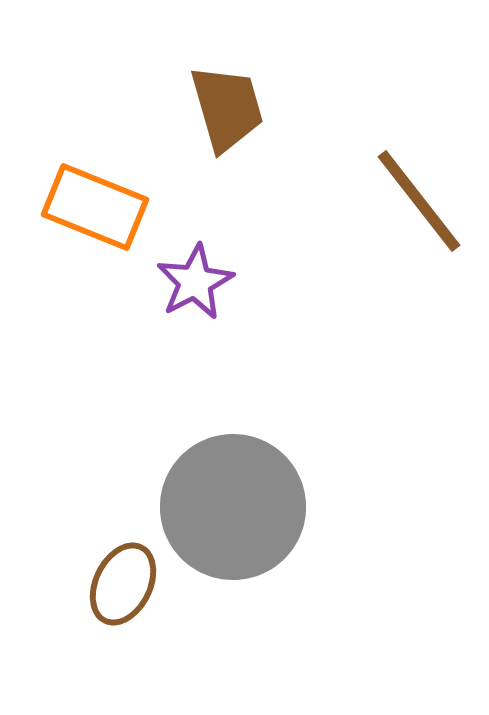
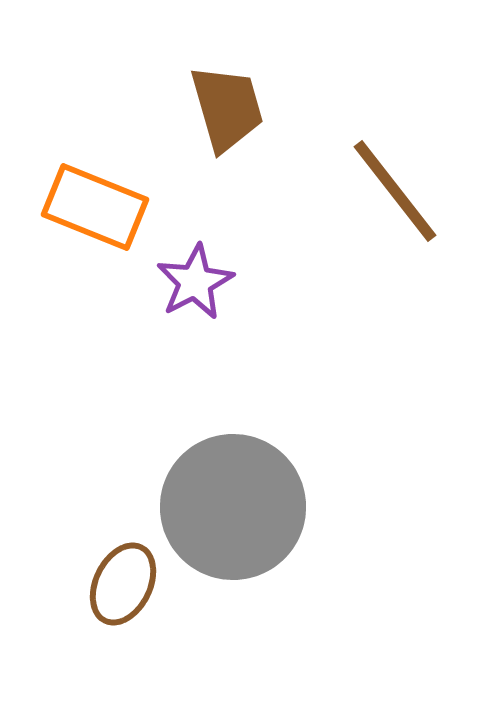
brown line: moved 24 px left, 10 px up
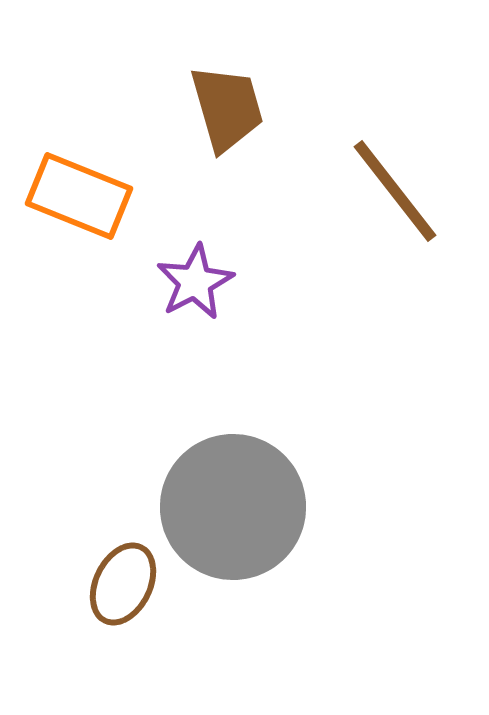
orange rectangle: moved 16 px left, 11 px up
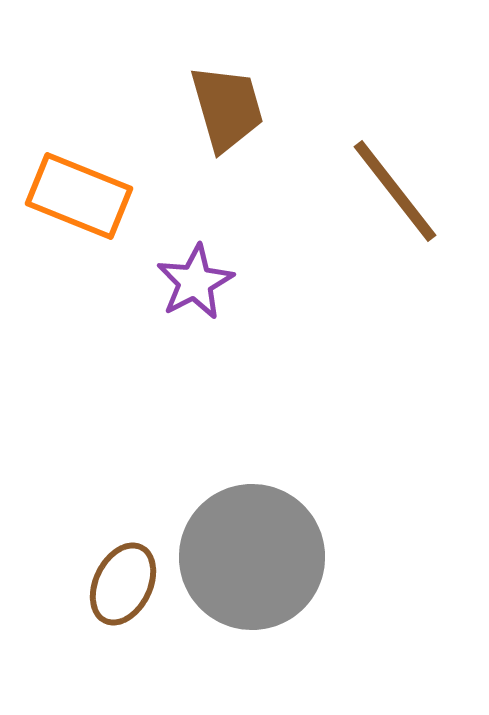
gray circle: moved 19 px right, 50 px down
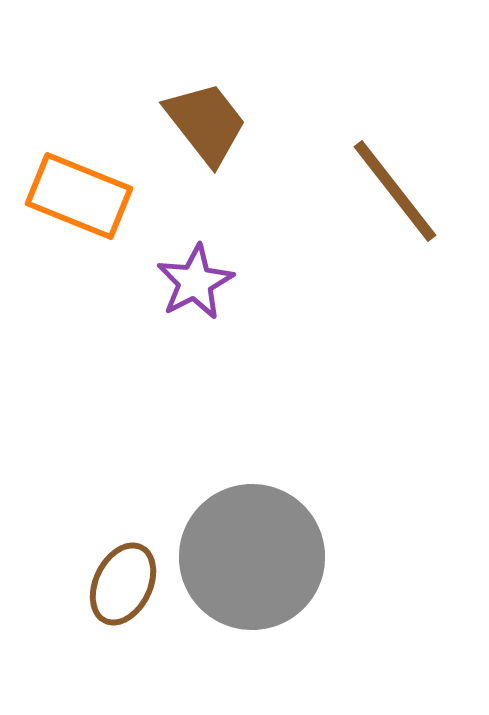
brown trapezoid: moved 21 px left, 15 px down; rotated 22 degrees counterclockwise
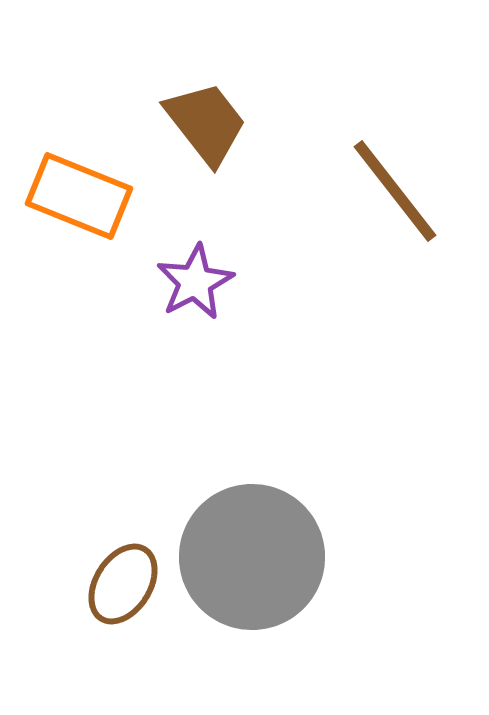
brown ellipse: rotated 6 degrees clockwise
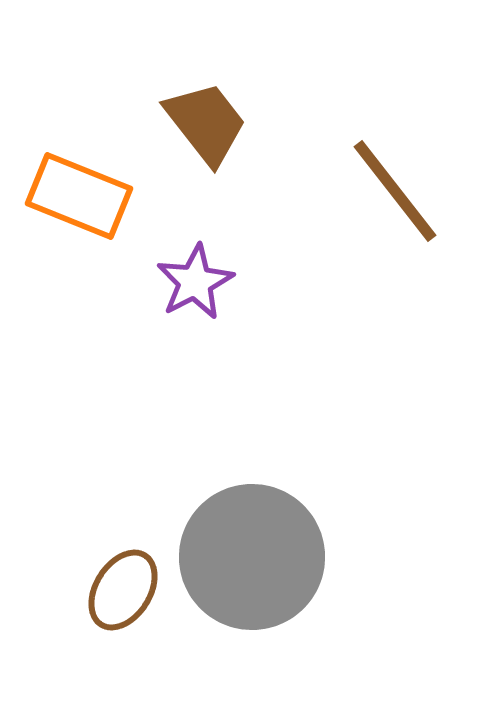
brown ellipse: moved 6 px down
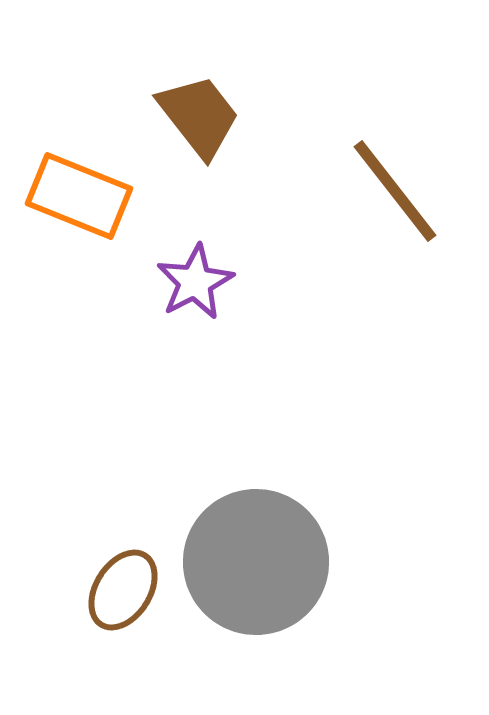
brown trapezoid: moved 7 px left, 7 px up
gray circle: moved 4 px right, 5 px down
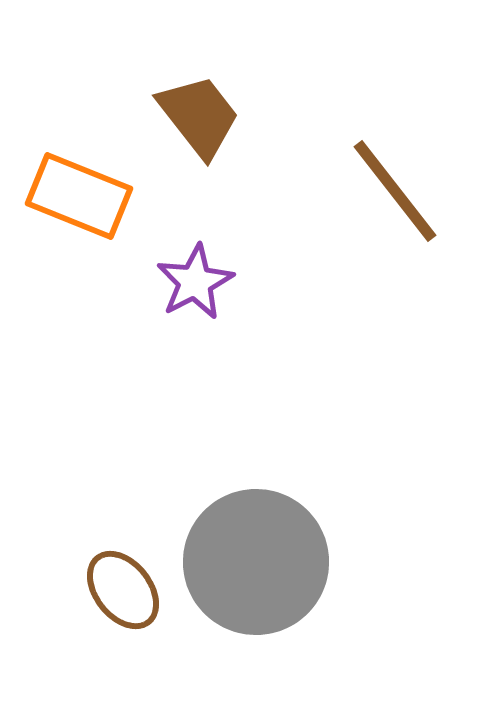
brown ellipse: rotated 70 degrees counterclockwise
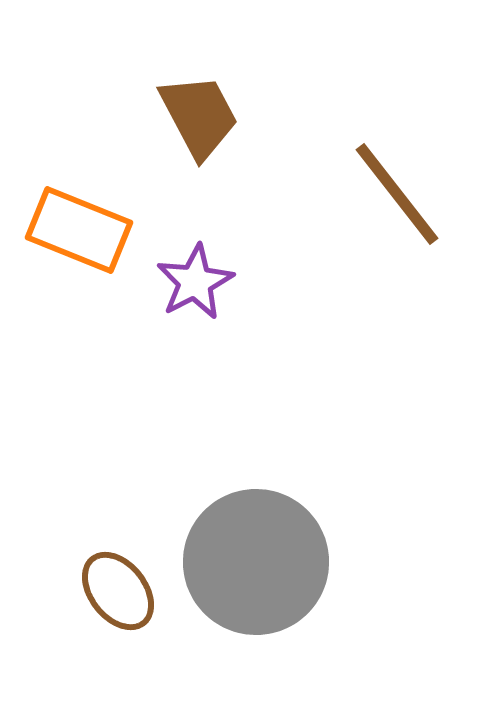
brown trapezoid: rotated 10 degrees clockwise
brown line: moved 2 px right, 3 px down
orange rectangle: moved 34 px down
brown ellipse: moved 5 px left, 1 px down
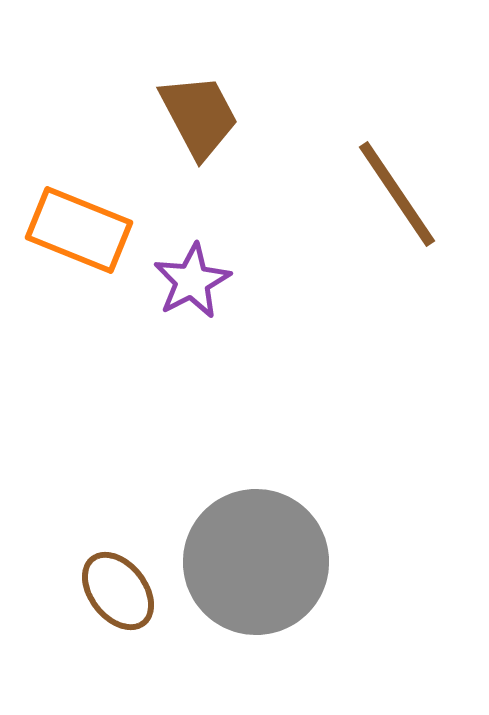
brown line: rotated 4 degrees clockwise
purple star: moved 3 px left, 1 px up
